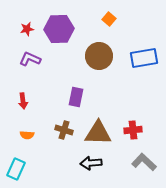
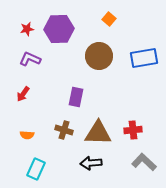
red arrow: moved 7 px up; rotated 42 degrees clockwise
cyan rectangle: moved 20 px right
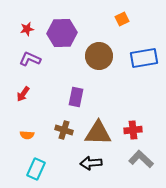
orange square: moved 13 px right; rotated 24 degrees clockwise
purple hexagon: moved 3 px right, 4 px down
gray L-shape: moved 3 px left, 3 px up
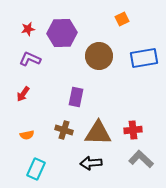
red star: moved 1 px right
orange semicircle: rotated 16 degrees counterclockwise
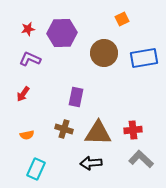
brown circle: moved 5 px right, 3 px up
brown cross: moved 1 px up
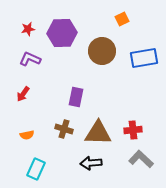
brown circle: moved 2 px left, 2 px up
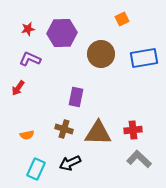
brown circle: moved 1 px left, 3 px down
red arrow: moved 5 px left, 6 px up
gray L-shape: moved 2 px left
black arrow: moved 21 px left; rotated 20 degrees counterclockwise
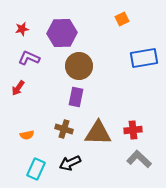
red star: moved 6 px left
brown circle: moved 22 px left, 12 px down
purple L-shape: moved 1 px left, 1 px up
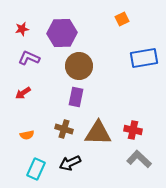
red arrow: moved 5 px right, 5 px down; rotated 21 degrees clockwise
red cross: rotated 18 degrees clockwise
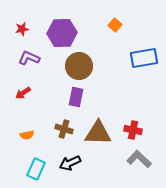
orange square: moved 7 px left, 6 px down; rotated 24 degrees counterclockwise
